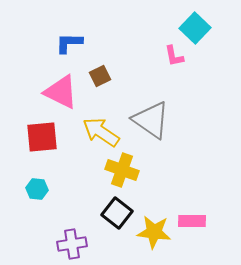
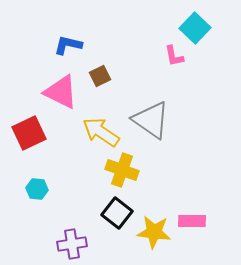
blue L-shape: moved 1 px left, 2 px down; rotated 12 degrees clockwise
red square: moved 13 px left, 4 px up; rotated 20 degrees counterclockwise
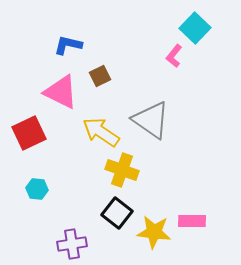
pink L-shape: rotated 50 degrees clockwise
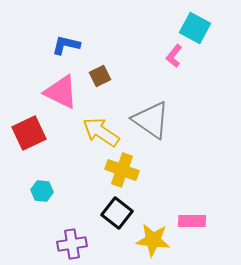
cyan square: rotated 16 degrees counterclockwise
blue L-shape: moved 2 px left
cyan hexagon: moved 5 px right, 2 px down
yellow star: moved 1 px left, 8 px down
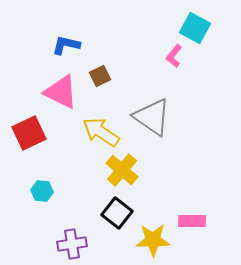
gray triangle: moved 1 px right, 3 px up
yellow cross: rotated 20 degrees clockwise
yellow star: rotated 8 degrees counterclockwise
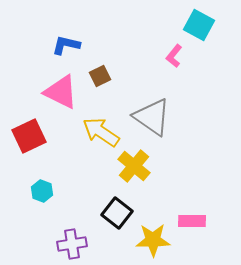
cyan square: moved 4 px right, 3 px up
red square: moved 3 px down
yellow cross: moved 12 px right, 4 px up
cyan hexagon: rotated 15 degrees clockwise
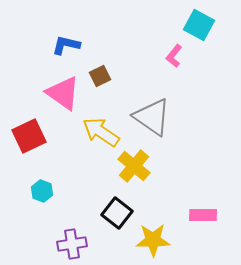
pink triangle: moved 2 px right, 1 px down; rotated 9 degrees clockwise
pink rectangle: moved 11 px right, 6 px up
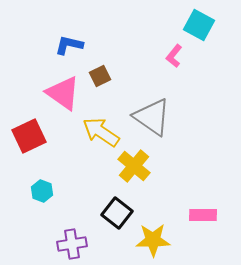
blue L-shape: moved 3 px right
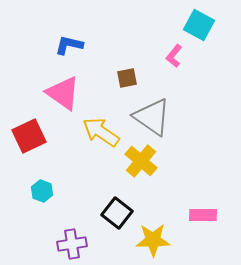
brown square: moved 27 px right, 2 px down; rotated 15 degrees clockwise
yellow cross: moved 7 px right, 5 px up
